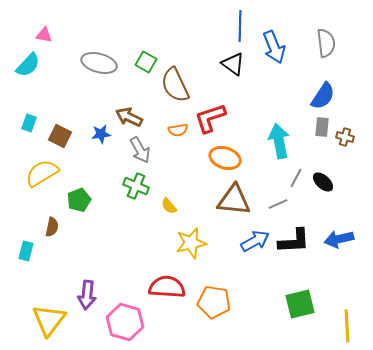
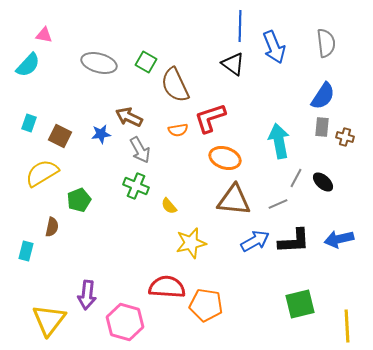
orange pentagon at (214, 302): moved 8 px left, 3 px down
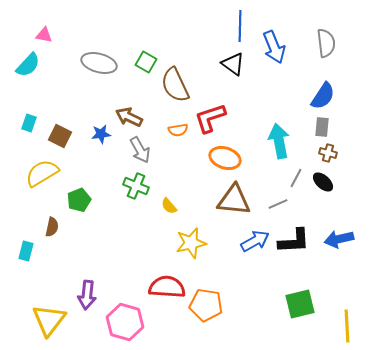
brown cross at (345, 137): moved 17 px left, 16 px down
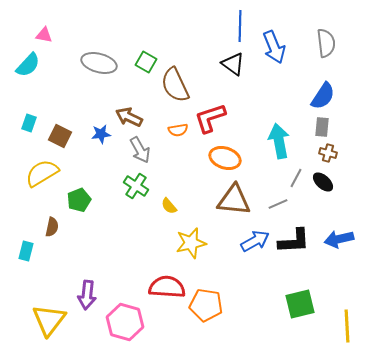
green cross at (136, 186): rotated 10 degrees clockwise
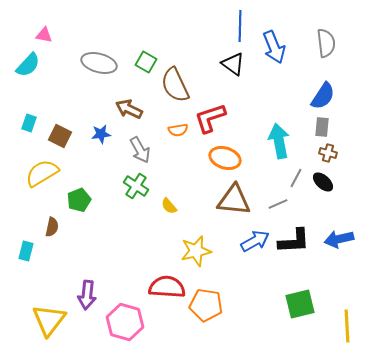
brown arrow at (129, 117): moved 8 px up
yellow star at (191, 243): moved 5 px right, 8 px down
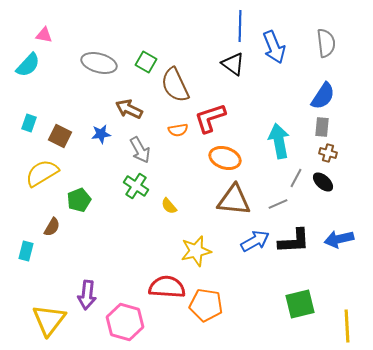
brown semicircle at (52, 227): rotated 18 degrees clockwise
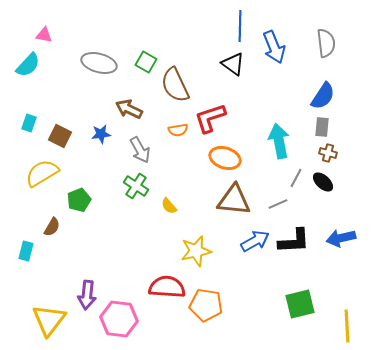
blue arrow at (339, 239): moved 2 px right, 1 px up
pink hexagon at (125, 322): moved 6 px left, 3 px up; rotated 9 degrees counterclockwise
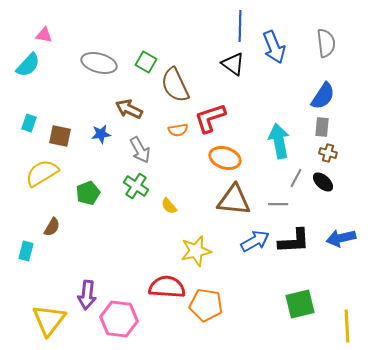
brown square at (60, 136): rotated 15 degrees counterclockwise
green pentagon at (79, 200): moved 9 px right, 7 px up
gray line at (278, 204): rotated 24 degrees clockwise
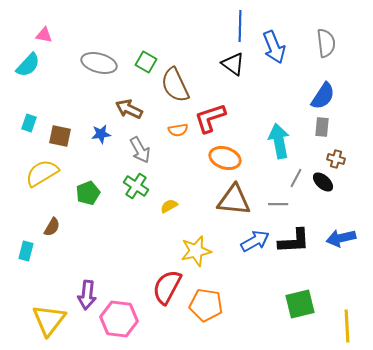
brown cross at (328, 153): moved 8 px right, 6 px down
yellow semicircle at (169, 206): rotated 102 degrees clockwise
red semicircle at (167, 287): rotated 66 degrees counterclockwise
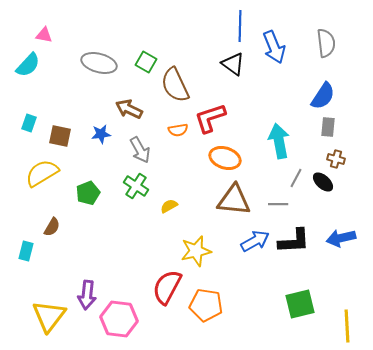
gray rectangle at (322, 127): moved 6 px right
yellow triangle at (49, 320): moved 4 px up
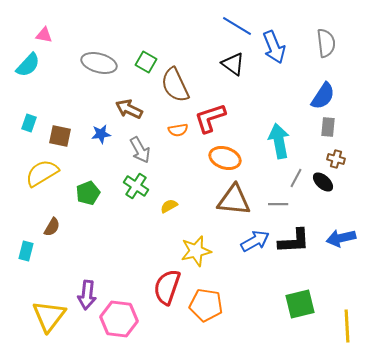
blue line at (240, 26): moved 3 px left; rotated 60 degrees counterclockwise
red semicircle at (167, 287): rotated 9 degrees counterclockwise
